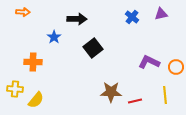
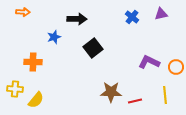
blue star: rotated 16 degrees clockwise
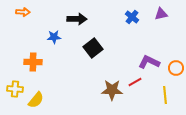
blue star: rotated 16 degrees clockwise
orange circle: moved 1 px down
brown star: moved 1 px right, 2 px up
red line: moved 19 px up; rotated 16 degrees counterclockwise
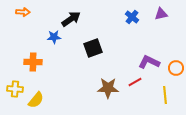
black arrow: moved 6 px left; rotated 36 degrees counterclockwise
black square: rotated 18 degrees clockwise
brown star: moved 4 px left, 2 px up
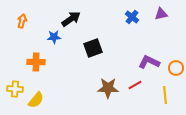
orange arrow: moved 1 px left, 9 px down; rotated 80 degrees counterclockwise
orange cross: moved 3 px right
red line: moved 3 px down
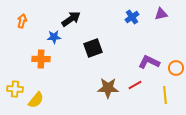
blue cross: rotated 16 degrees clockwise
orange cross: moved 5 px right, 3 px up
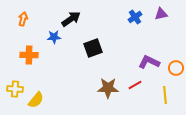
blue cross: moved 3 px right
orange arrow: moved 1 px right, 2 px up
orange cross: moved 12 px left, 4 px up
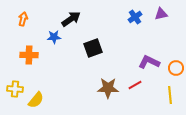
yellow line: moved 5 px right
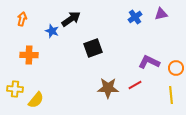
orange arrow: moved 1 px left
blue star: moved 2 px left, 6 px up; rotated 24 degrees clockwise
yellow line: moved 1 px right
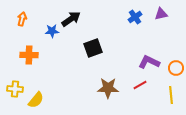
blue star: rotated 24 degrees counterclockwise
red line: moved 5 px right
